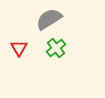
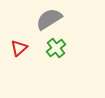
red triangle: rotated 18 degrees clockwise
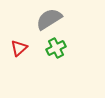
green cross: rotated 12 degrees clockwise
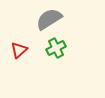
red triangle: moved 2 px down
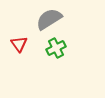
red triangle: moved 6 px up; rotated 24 degrees counterclockwise
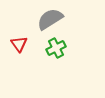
gray semicircle: moved 1 px right
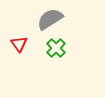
green cross: rotated 18 degrees counterclockwise
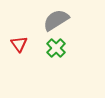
gray semicircle: moved 6 px right, 1 px down
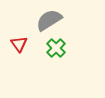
gray semicircle: moved 7 px left
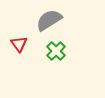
green cross: moved 3 px down
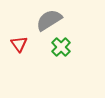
green cross: moved 5 px right, 4 px up
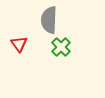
gray semicircle: rotated 56 degrees counterclockwise
